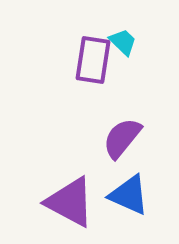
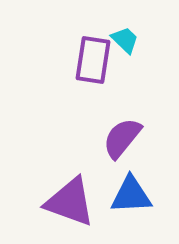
cyan trapezoid: moved 2 px right, 2 px up
blue triangle: moved 2 px right; rotated 27 degrees counterclockwise
purple triangle: rotated 8 degrees counterclockwise
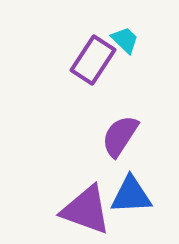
purple rectangle: rotated 24 degrees clockwise
purple semicircle: moved 2 px left, 2 px up; rotated 6 degrees counterclockwise
purple triangle: moved 16 px right, 8 px down
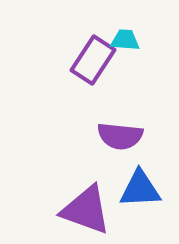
cyan trapezoid: rotated 40 degrees counterclockwise
purple semicircle: rotated 117 degrees counterclockwise
blue triangle: moved 9 px right, 6 px up
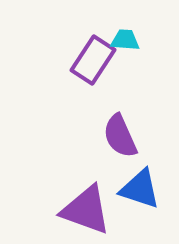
purple semicircle: rotated 60 degrees clockwise
blue triangle: rotated 21 degrees clockwise
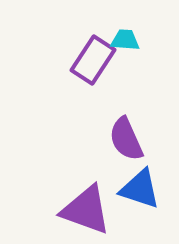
purple semicircle: moved 6 px right, 3 px down
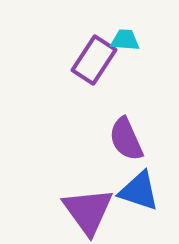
purple rectangle: moved 1 px right
blue triangle: moved 1 px left, 2 px down
purple triangle: moved 2 px right, 1 px down; rotated 34 degrees clockwise
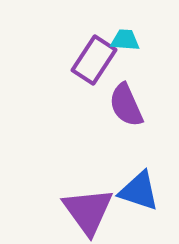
purple semicircle: moved 34 px up
